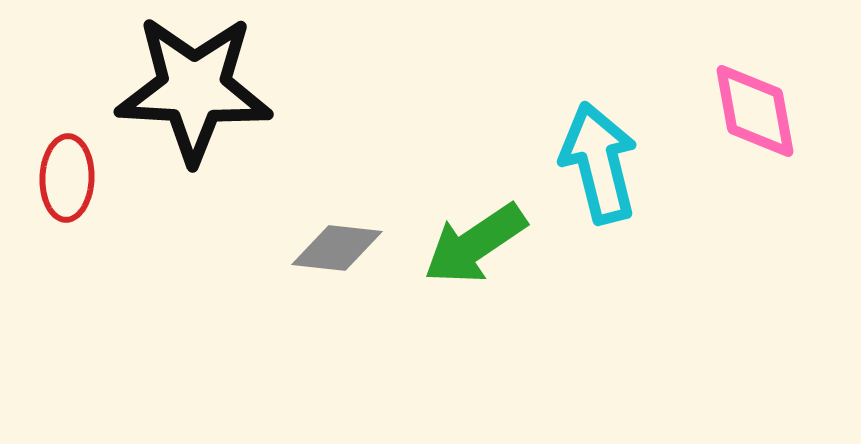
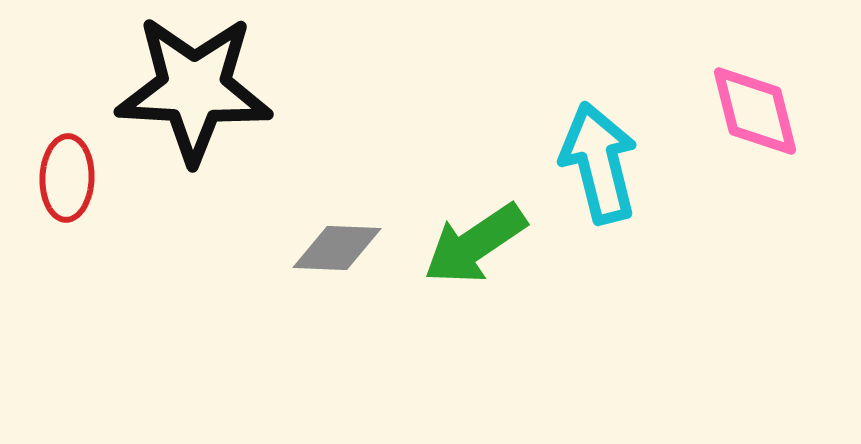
pink diamond: rotated 4 degrees counterclockwise
gray diamond: rotated 4 degrees counterclockwise
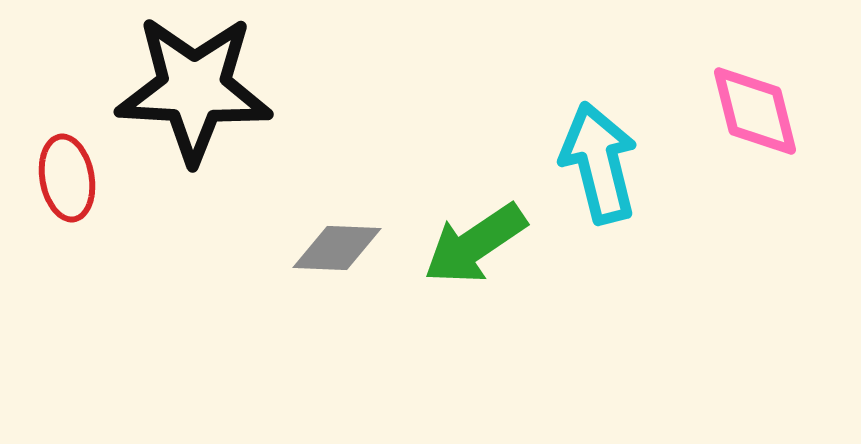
red ellipse: rotated 12 degrees counterclockwise
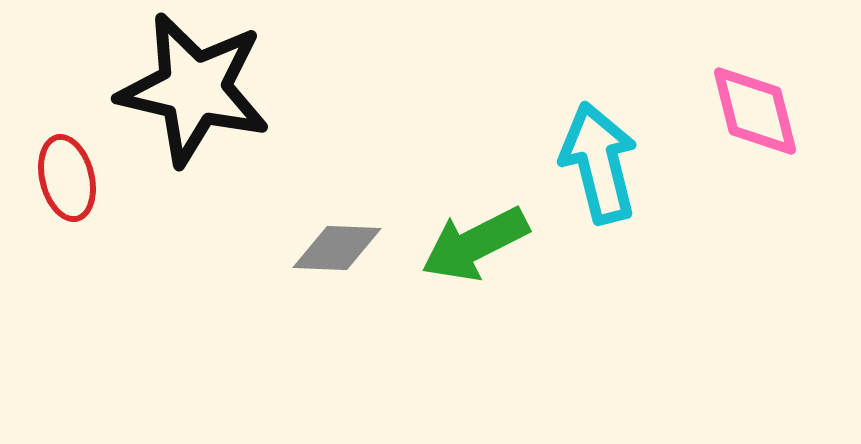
black star: rotated 10 degrees clockwise
red ellipse: rotated 4 degrees counterclockwise
green arrow: rotated 7 degrees clockwise
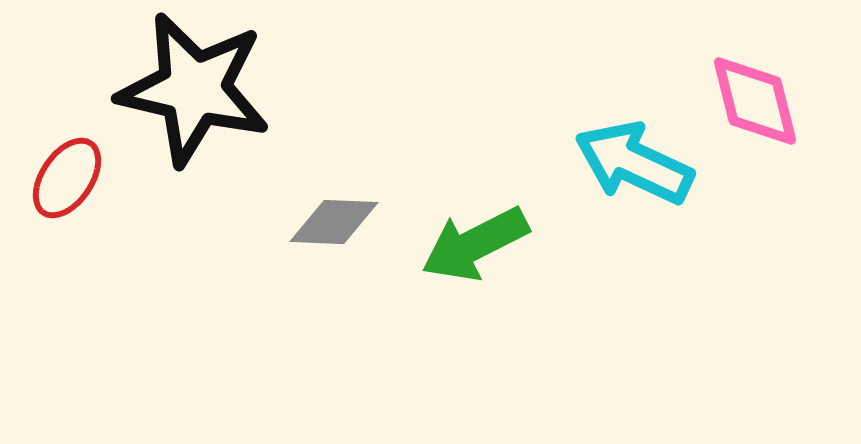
pink diamond: moved 10 px up
cyan arrow: moved 35 px right; rotated 51 degrees counterclockwise
red ellipse: rotated 48 degrees clockwise
gray diamond: moved 3 px left, 26 px up
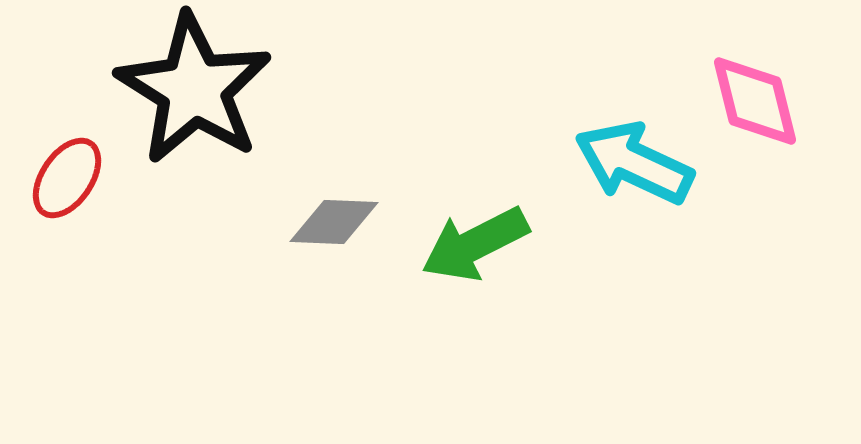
black star: rotated 19 degrees clockwise
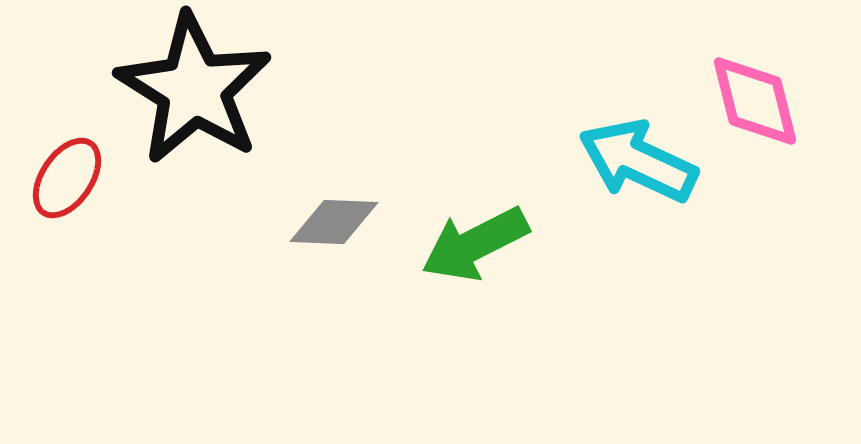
cyan arrow: moved 4 px right, 2 px up
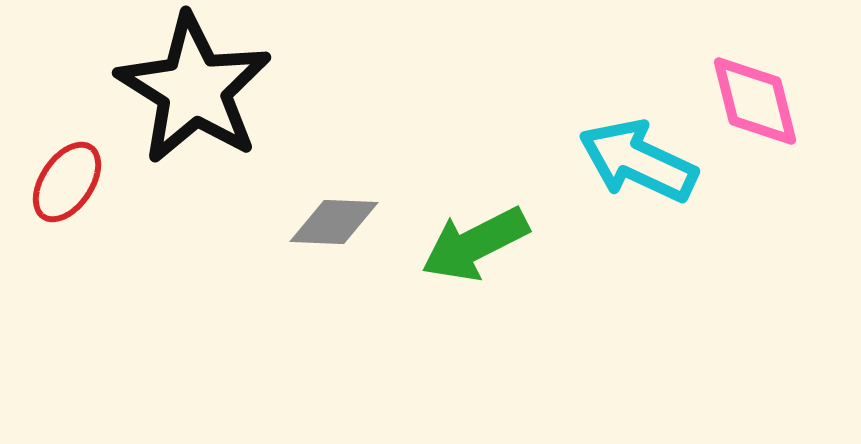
red ellipse: moved 4 px down
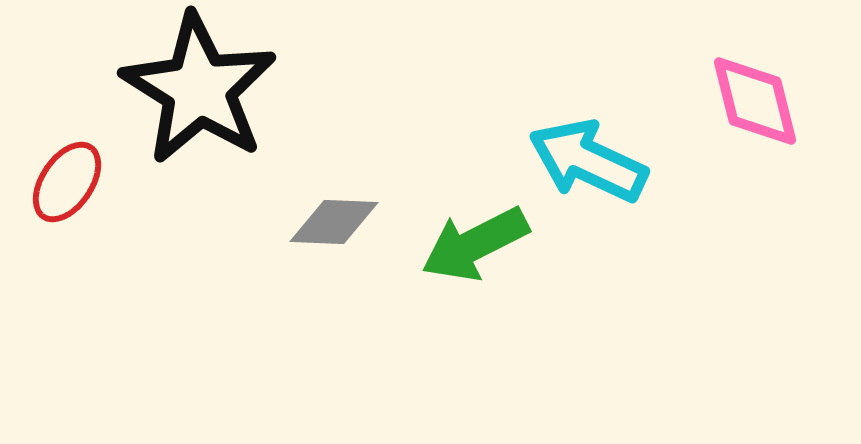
black star: moved 5 px right
cyan arrow: moved 50 px left
